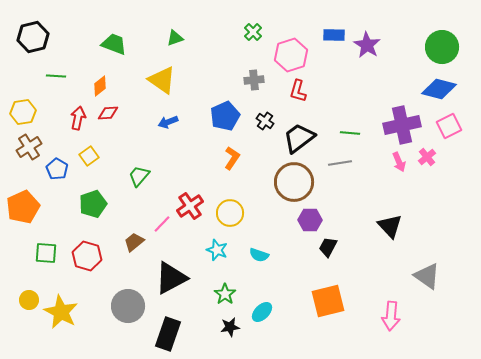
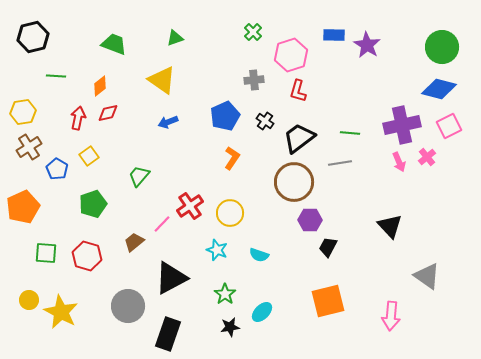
red diamond at (108, 113): rotated 10 degrees counterclockwise
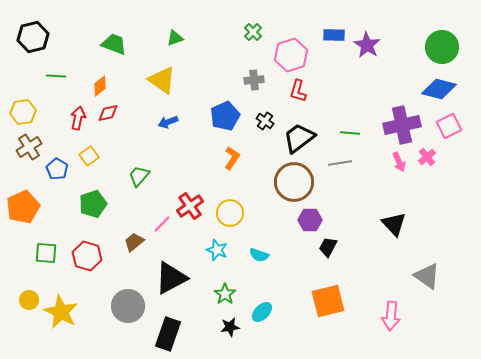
black triangle at (390, 226): moved 4 px right, 2 px up
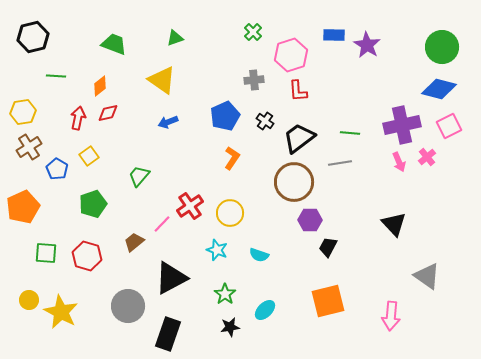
red L-shape at (298, 91): rotated 20 degrees counterclockwise
cyan ellipse at (262, 312): moved 3 px right, 2 px up
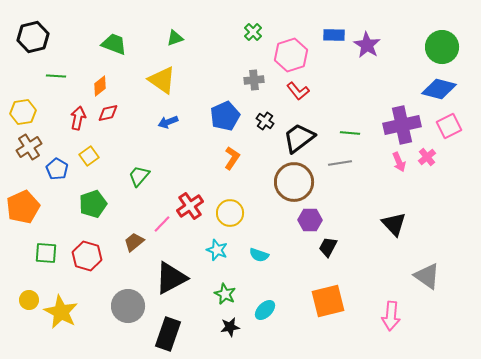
red L-shape at (298, 91): rotated 35 degrees counterclockwise
green star at (225, 294): rotated 10 degrees counterclockwise
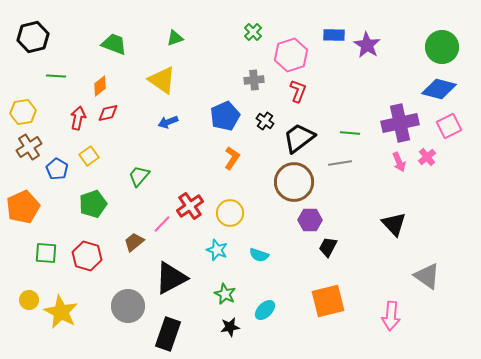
red L-shape at (298, 91): rotated 120 degrees counterclockwise
purple cross at (402, 125): moved 2 px left, 2 px up
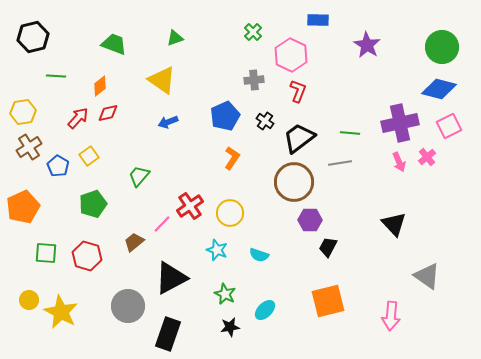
blue rectangle at (334, 35): moved 16 px left, 15 px up
pink hexagon at (291, 55): rotated 16 degrees counterclockwise
red arrow at (78, 118): rotated 30 degrees clockwise
blue pentagon at (57, 169): moved 1 px right, 3 px up
